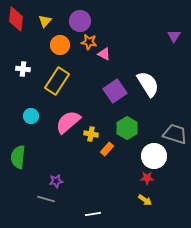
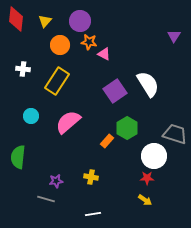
yellow cross: moved 43 px down
orange rectangle: moved 8 px up
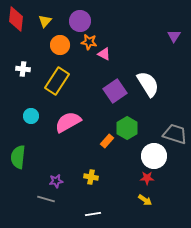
pink semicircle: rotated 12 degrees clockwise
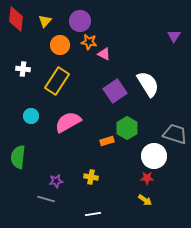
orange rectangle: rotated 32 degrees clockwise
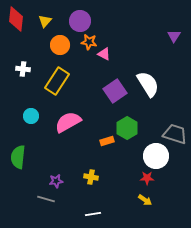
white circle: moved 2 px right
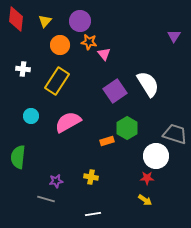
pink triangle: rotated 24 degrees clockwise
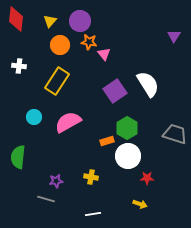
yellow triangle: moved 5 px right
white cross: moved 4 px left, 3 px up
cyan circle: moved 3 px right, 1 px down
white circle: moved 28 px left
yellow arrow: moved 5 px left, 4 px down; rotated 16 degrees counterclockwise
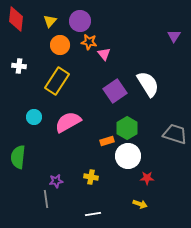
gray line: rotated 66 degrees clockwise
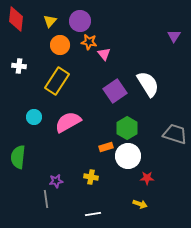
orange rectangle: moved 1 px left, 6 px down
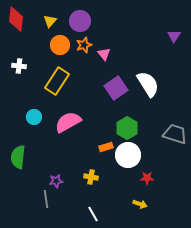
orange star: moved 5 px left, 3 px down; rotated 28 degrees counterclockwise
purple square: moved 1 px right, 3 px up
white circle: moved 1 px up
white line: rotated 70 degrees clockwise
